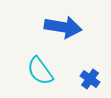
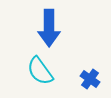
blue arrow: moved 14 px left, 1 px down; rotated 81 degrees clockwise
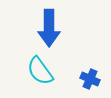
blue cross: rotated 12 degrees counterclockwise
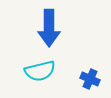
cyan semicircle: rotated 68 degrees counterclockwise
